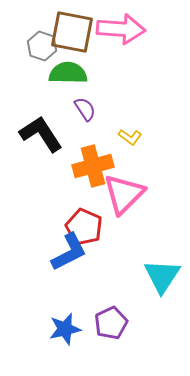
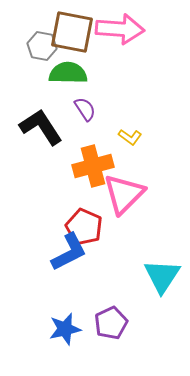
pink arrow: moved 1 px left
gray hexagon: rotated 8 degrees counterclockwise
black L-shape: moved 7 px up
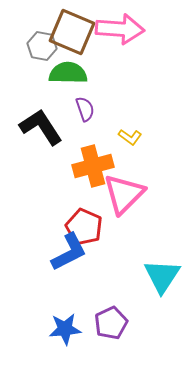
brown square: rotated 12 degrees clockwise
purple semicircle: rotated 15 degrees clockwise
blue star: rotated 8 degrees clockwise
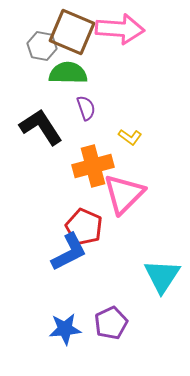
purple semicircle: moved 1 px right, 1 px up
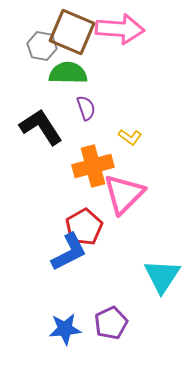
red pentagon: rotated 18 degrees clockwise
